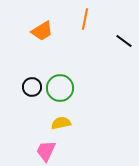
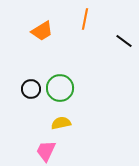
black circle: moved 1 px left, 2 px down
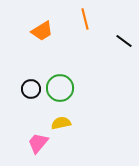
orange line: rotated 25 degrees counterclockwise
pink trapezoid: moved 8 px left, 8 px up; rotated 15 degrees clockwise
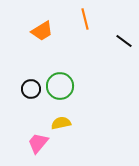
green circle: moved 2 px up
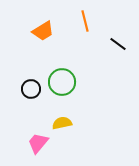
orange line: moved 2 px down
orange trapezoid: moved 1 px right
black line: moved 6 px left, 3 px down
green circle: moved 2 px right, 4 px up
yellow semicircle: moved 1 px right
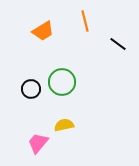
yellow semicircle: moved 2 px right, 2 px down
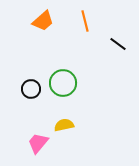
orange trapezoid: moved 10 px up; rotated 10 degrees counterclockwise
green circle: moved 1 px right, 1 px down
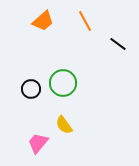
orange line: rotated 15 degrees counterclockwise
yellow semicircle: rotated 114 degrees counterclockwise
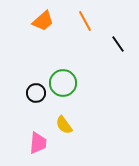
black line: rotated 18 degrees clockwise
black circle: moved 5 px right, 4 px down
pink trapezoid: rotated 145 degrees clockwise
